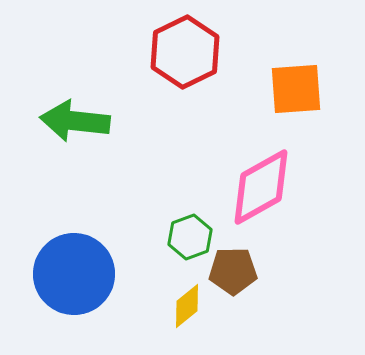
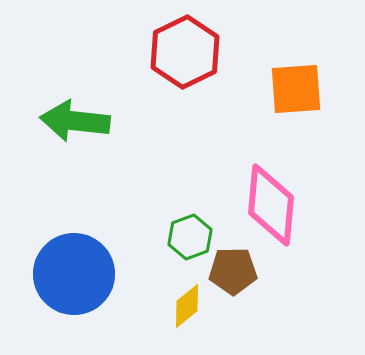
pink diamond: moved 10 px right, 18 px down; rotated 56 degrees counterclockwise
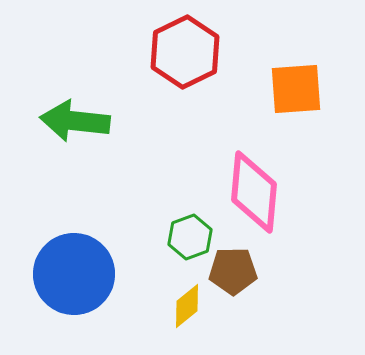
pink diamond: moved 17 px left, 13 px up
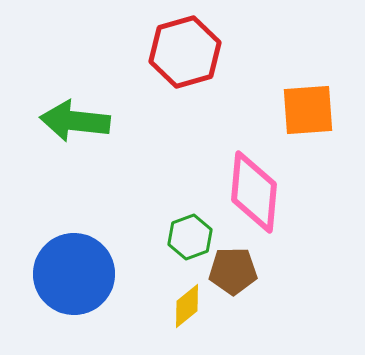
red hexagon: rotated 10 degrees clockwise
orange square: moved 12 px right, 21 px down
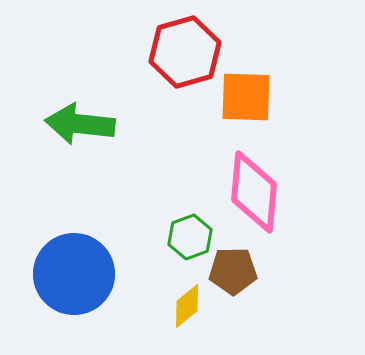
orange square: moved 62 px left, 13 px up; rotated 6 degrees clockwise
green arrow: moved 5 px right, 3 px down
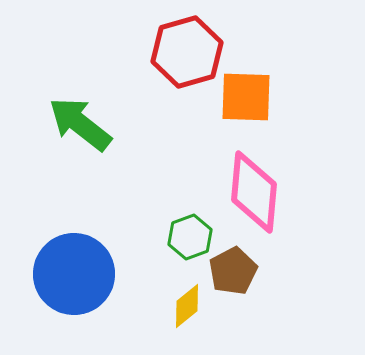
red hexagon: moved 2 px right
green arrow: rotated 32 degrees clockwise
brown pentagon: rotated 27 degrees counterclockwise
